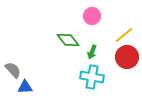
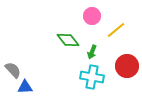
yellow line: moved 8 px left, 5 px up
red circle: moved 9 px down
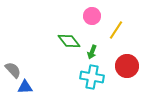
yellow line: rotated 18 degrees counterclockwise
green diamond: moved 1 px right, 1 px down
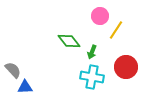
pink circle: moved 8 px right
red circle: moved 1 px left, 1 px down
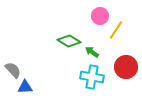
green diamond: rotated 20 degrees counterclockwise
green arrow: rotated 104 degrees clockwise
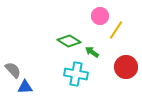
cyan cross: moved 16 px left, 3 px up
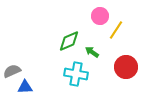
green diamond: rotated 55 degrees counterclockwise
gray semicircle: moved 1 px left, 1 px down; rotated 72 degrees counterclockwise
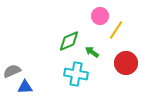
red circle: moved 4 px up
